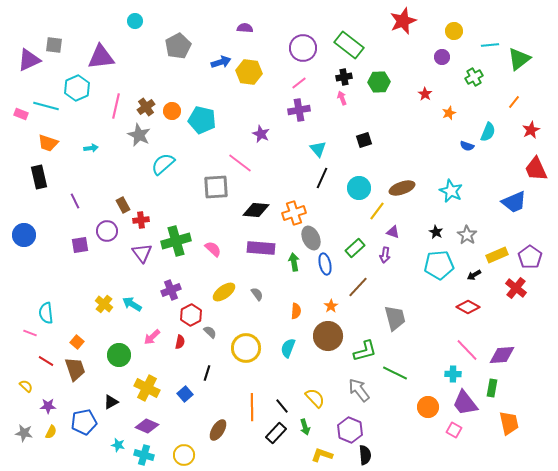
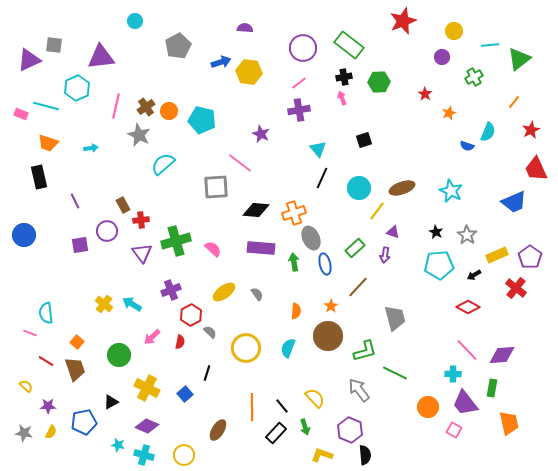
orange circle at (172, 111): moved 3 px left
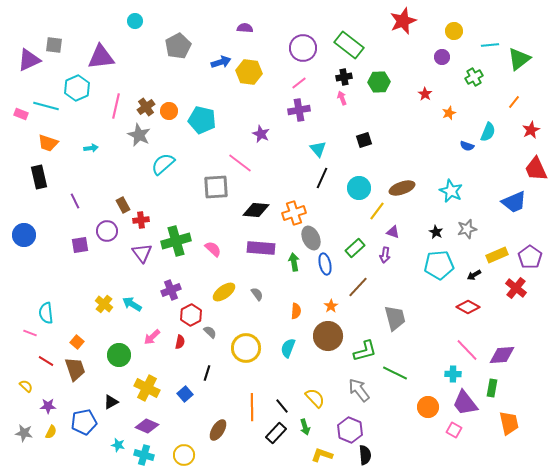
gray star at (467, 235): moved 6 px up; rotated 24 degrees clockwise
